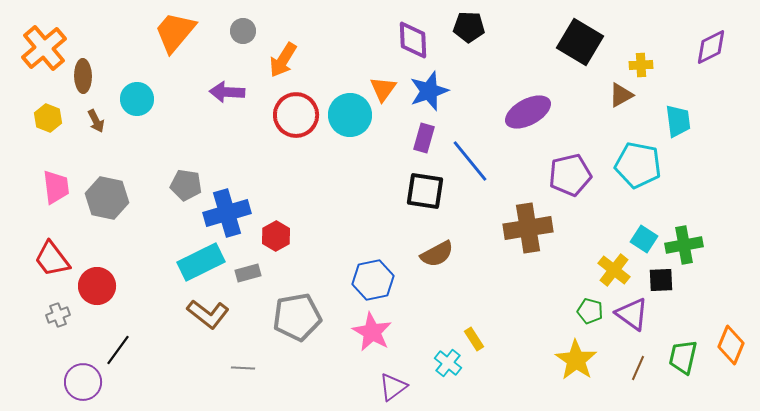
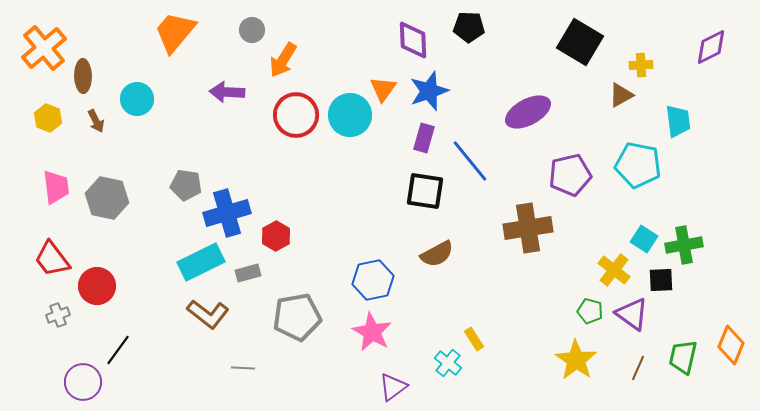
gray circle at (243, 31): moved 9 px right, 1 px up
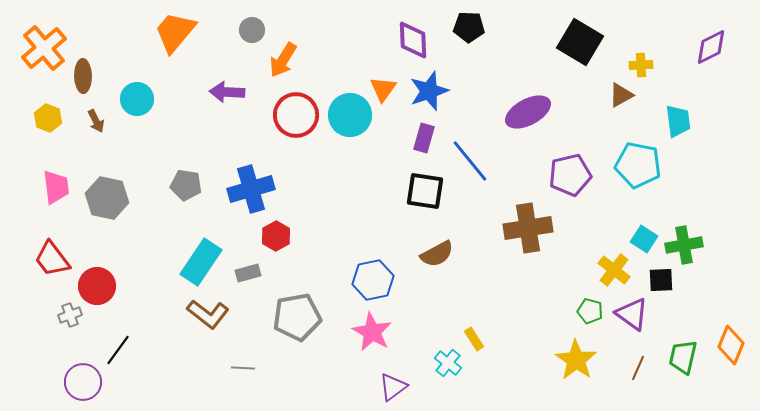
blue cross at (227, 213): moved 24 px right, 24 px up
cyan rectangle at (201, 262): rotated 30 degrees counterclockwise
gray cross at (58, 315): moved 12 px right
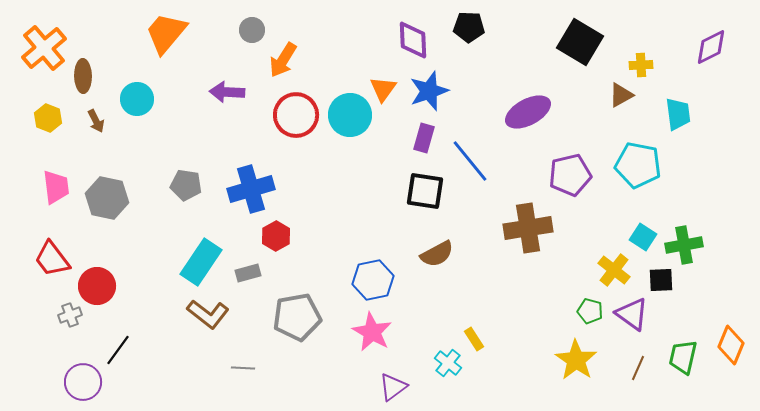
orange trapezoid at (175, 32): moved 9 px left, 1 px down
cyan trapezoid at (678, 121): moved 7 px up
cyan square at (644, 239): moved 1 px left, 2 px up
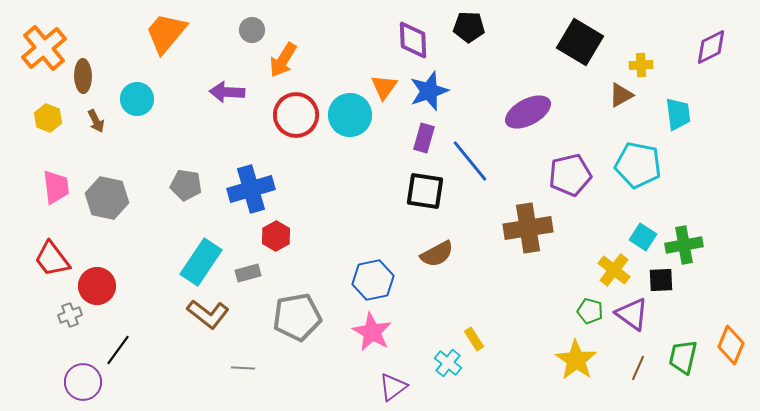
orange triangle at (383, 89): moved 1 px right, 2 px up
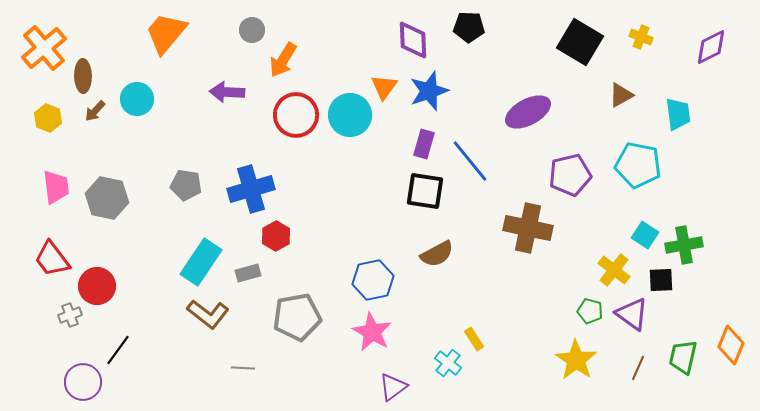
yellow cross at (641, 65): moved 28 px up; rotated 25 degrees clockwise
brown arrow at (96, 121): moved 1 px left, 10 px up; rotated 70 degrees clockwise
purple rectangle at (424, 138): moved 6 px down
brown cross at (528, 228): rotated 21 degrees clockwise
cyan square at (643, 237): moved 2 px right, 2 px up
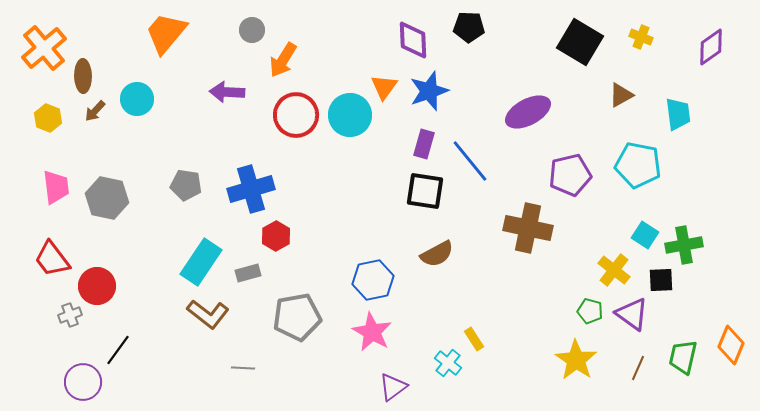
purple diamond at (711, 47): rotated 9 degrees counterclockwise
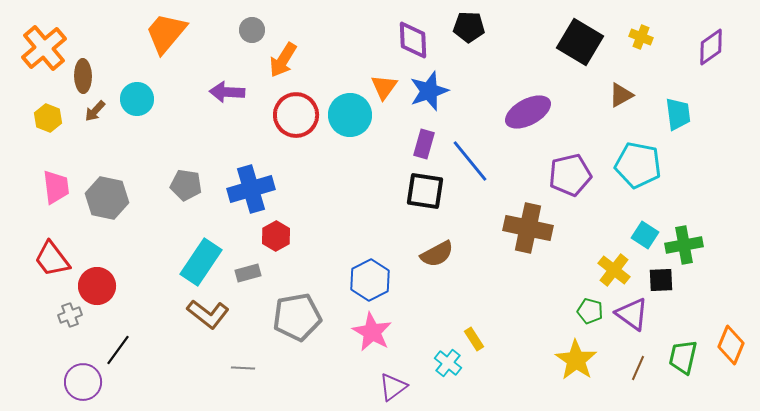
blue hexagon at (373, 280): moved 3 px left; rotated 15 degrees counterclockwise
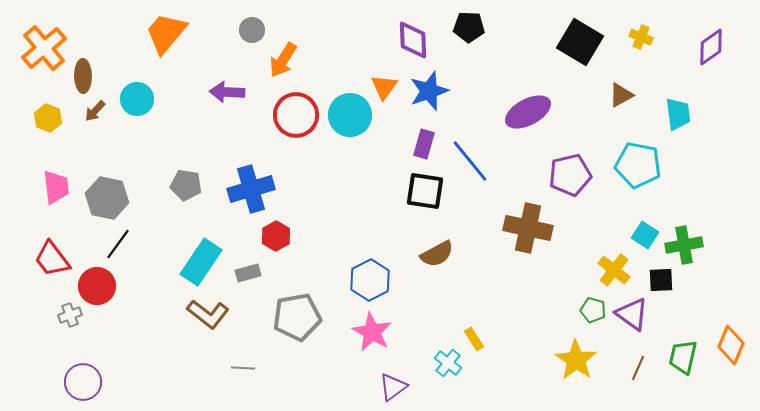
green pentagon at (590, 311): moved 3 px right, 1 px up
black line at (118, 350): moved 106 px up
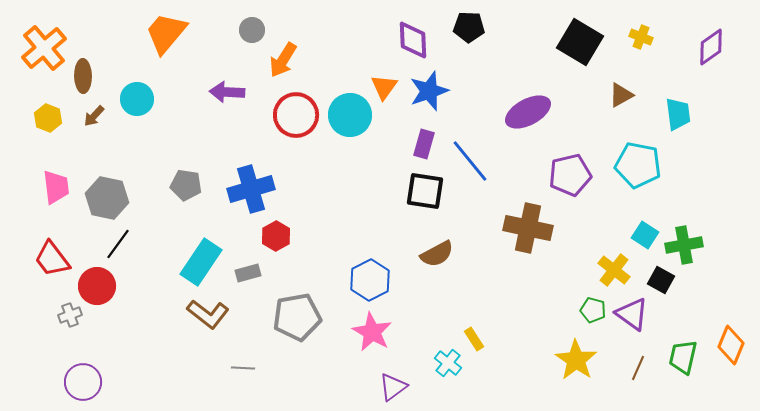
brown arrow at (95, 111): moved 1 px left, 5 px down
black square at (661, 280): rotated 32 degrees clockwise
